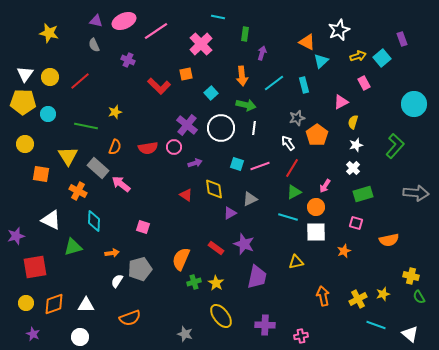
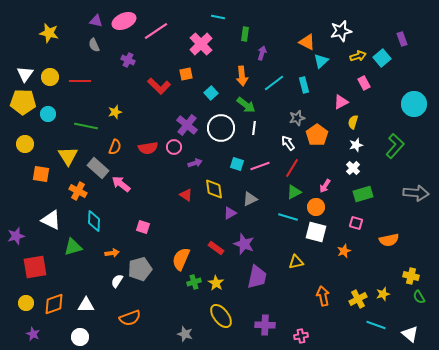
white star at (339, 30): moved 2 px right, 1 px down; rotated 10 degrees clockwise
red line at (80, 81): rotated 40 degrees clockwise
green arrow at (246, 105): rotated 24 degrees clockwise
white square at (316, 232): rotated 15 degrees clockwise
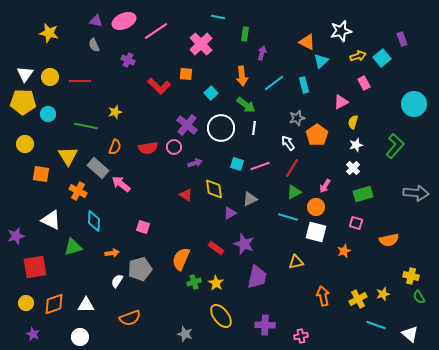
orange square at (186, 74): rotated 16 degrees clockwise
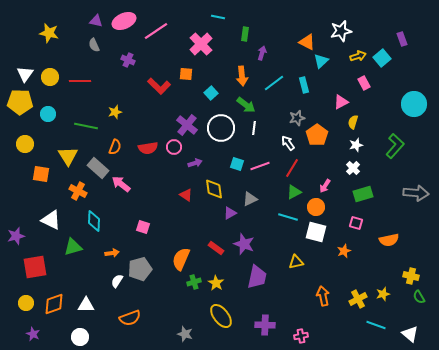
yellow pentagon at (23, 102): moved 3 px left
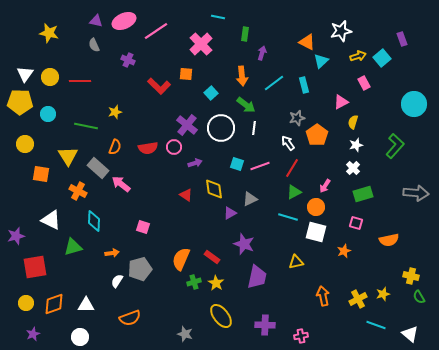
red rectangle at (216, 248): moved 4 px left, 9 px down
purple star at (33, 334): rotated 24 degrees clockwise
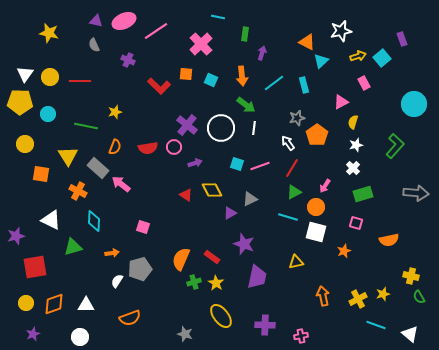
cyan square at (211, 93): moved 13 px up; rotated 24 degrees counterclockwise
yellow diamond at (214, 189): moved 2 px left, 1 px down; rotated 20 degrees counterclockwise
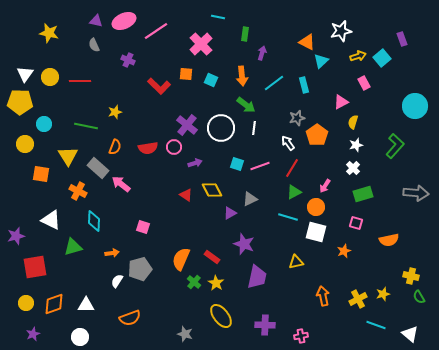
cyan circle at (414, 104): moved 1 px right, 2 px down
cyan circle at (48, 114): moved 4 px left, 10 px down
green cross at (194, 282): rotated 32 degrees counterclockwise
